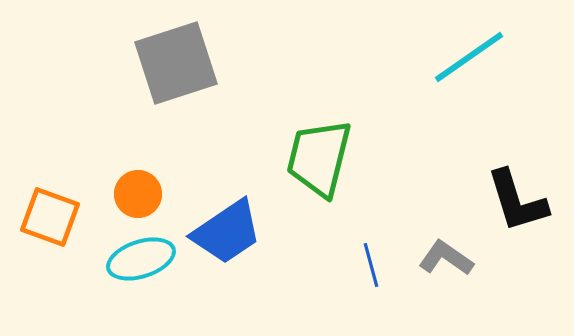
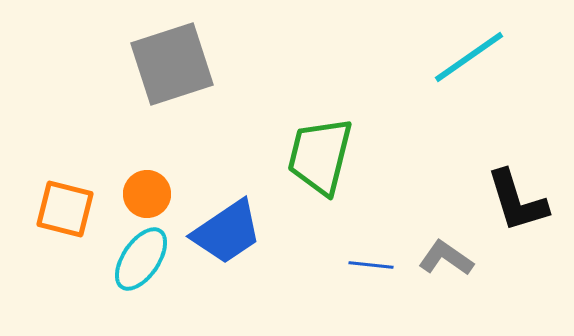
gray square: moved 4 px left, 1 px down
green trapezoid: moved 1 px right, 2 px up
orange circle: moved 9 px right
orange square: moved 15 px right, 8 px up; rotated 6 degrees counterclockwise
cyan ellipse: rotated 38 degrees counterclockwise
blue line: rotated 69 degrees counterclockwise
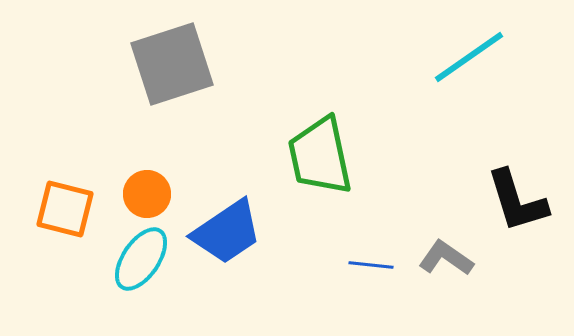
green trapezoid: rotated 26 degrees counterclockwise
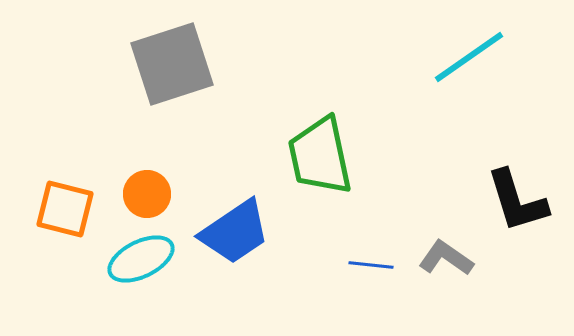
blue trapezoid: moved 8 px right
cyan ellipse: rotated 30 degrees clockwise
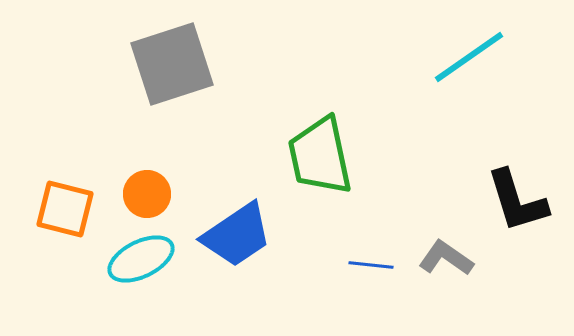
blue trapezoid: moved 2 px right, 3 px down
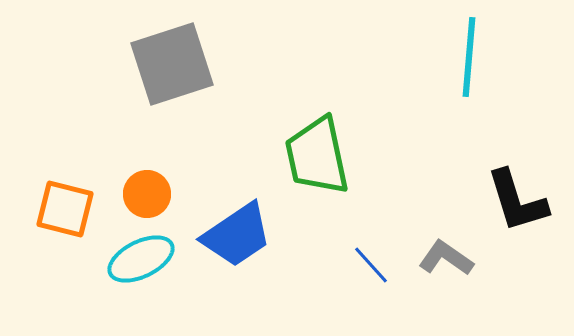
cyan line: rotated 50 degrees counterclockwise
green trapezoid: moved 3 px left
blue line: rotated 42 degrees clockwise
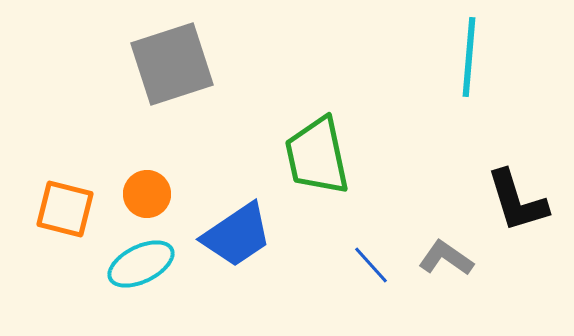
cyan ellipse: moved 5 px down
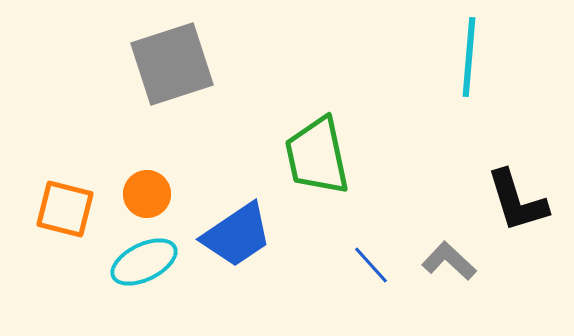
gray L-shape: moved 3 px right, 3 px down; rotated 8 degrees clockwise
cyan ellipse: moved 3 px right, 2 px up
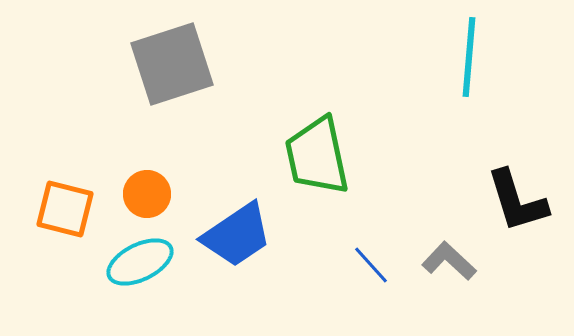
cyan ellipse: moved 4 px left
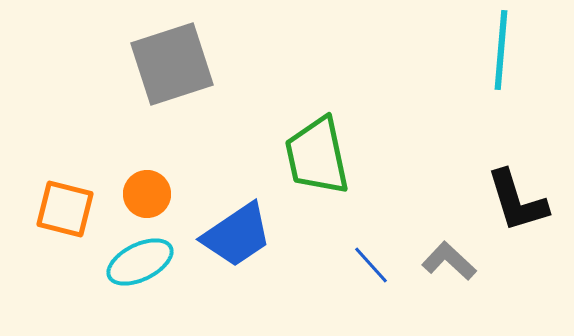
cyan line: moved 32 px right, 7 px up
